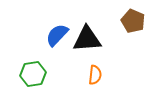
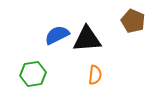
blue semicircle: rotated 20 degrees clockwise
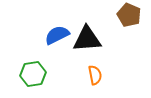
brown pentagon: moved 4 px left, 6 px up
orange semicircle: rotated 18 degrees counterclockwise
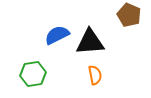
black triangle: moved 3 px right, 3 px down
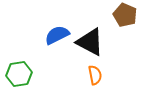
brown pentagon: moved 4 px left
black triangle: rotated 32 degrees clockwise
green hexagon: moved 14 px left
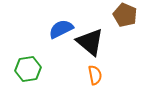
blue semicircle: moved 4 px right, 6 px up
black triangle: rotated 12 degrees clockwise
green hexagon: moved 9 px right, 5 px up
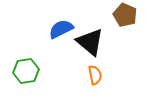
green hexagon: moved 2 px left, 2 px down
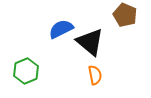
green hexagon: rotated 15 degrees counterclockwise
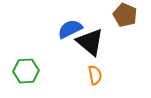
blue semicircle: moved 9 px right
green hexagon: rotated 20 degrees clockwise
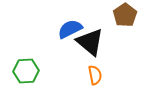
brown pentagon: rotated 15 degrees clockwise
